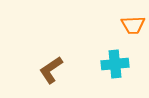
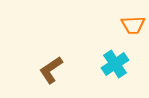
cyan cross: rotated 28 degrees counterclockwise
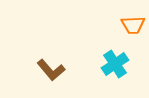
brown L-shape: rotated 96 degrees counterclockwise
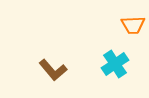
brown L-shape: moved 2 px right
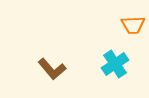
brown L-shape: moved 1 px left, 1 px up
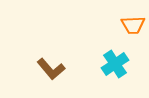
brown L-shape: moved 1 px left
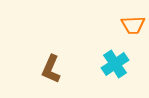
brown L-shape: rotated 64 degrees clockwise
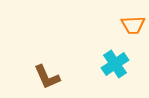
brown L-shape: moved 4 px left, 8 px down; rotated 48 degrees counterclockwise
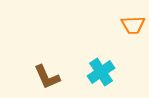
cyan cross: moved 14 px left, 8 px down
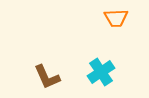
orange trapezoid: moved 17 px left, 7 px up
